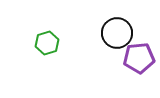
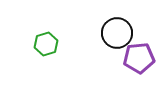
green hexagon: moved 1 px left, 1 px down
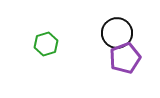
purple pentagon: moved 14 px left; rotated 16 degrees counterclockwise
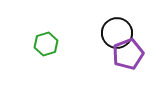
purple pentagon: moved 3 px right, 4 px up
